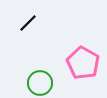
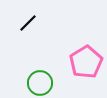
pink pentagon: moved 3 px right, 1 px up; rotated 12 degrees clockwise
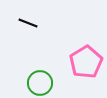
black line: rotated 66 degrees clockwise
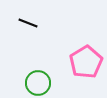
green circle: moved 2 px left
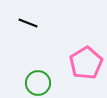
pink pentagon: moved 1 px down
